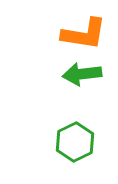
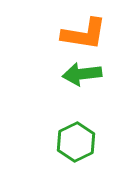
green hexagon: moved 1 px right
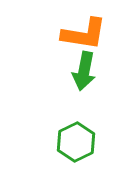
green arrow: moved 2 px right, 3 px up; rotated 72 degrees counterclockwise
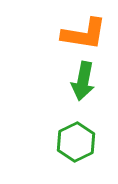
green arrow: moved 1 px left, 10 px down
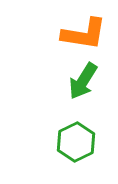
green arrow: rotated 21 degrees clockwise
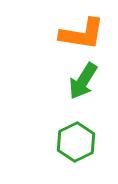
orange L-shape: moved 2 px left
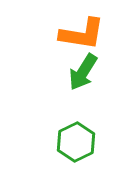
green arrow: moved 9 px up
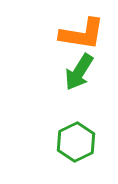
green arrow: moved 4 px left
